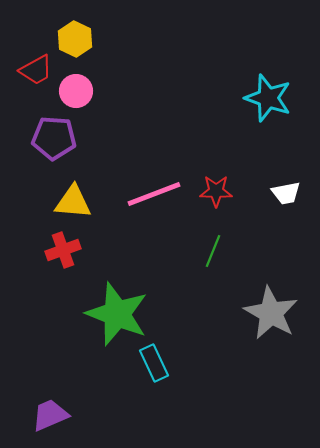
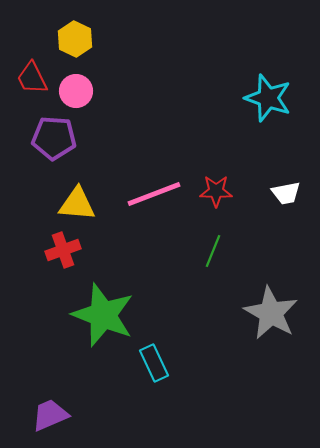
red trapezoid: moved 4 px left, 8 px down; rotated 93 degrees clockwise
yellow triangle: moved 4 px right, 2 px down
green star: moved 14 px left, 1 px down
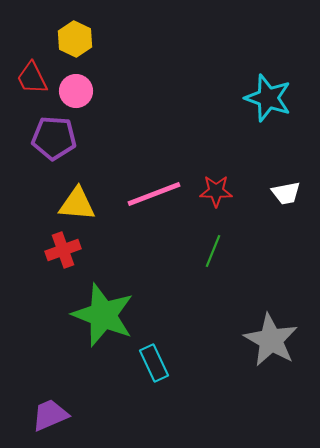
gray star: moved 27 px down
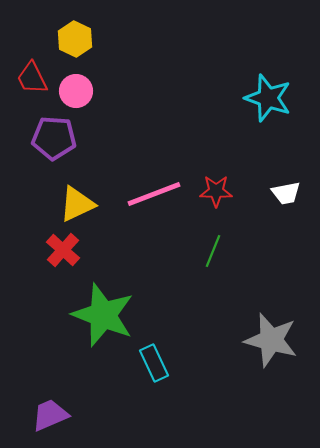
yellow triangle: rotated 30 degrees counterclockwise
red cross: rotated 28 degrees counterclockwise
gray star: rotated 14 degrees counterclockwise
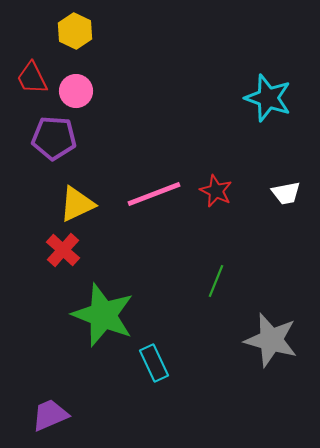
yellow hexagon: moved 8 px up
red star: rotated 24 degrees clockwise
green line: moved 3 px right, 30 px down
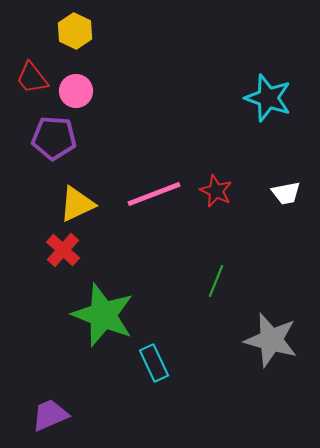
red trapezoid: rotated 12 degrees counterclockwise
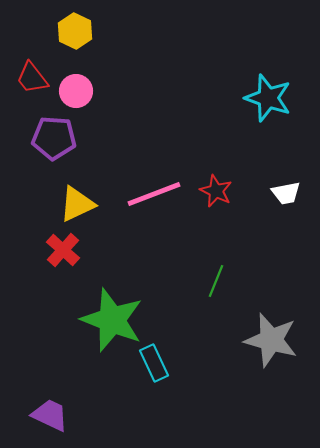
green star: moved 9 px right, 5 px down
purple trapezoid: rotated 48 degrees clockwise
